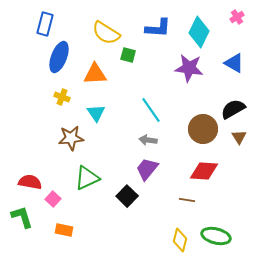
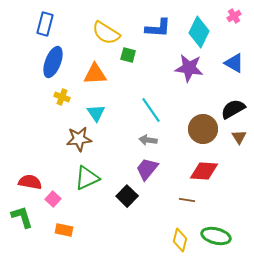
pink cross: moved 3 px left, 1 px up
blue ellipse: moved 6 px left, 5 px down
brown star: moved 8 px right, 1 px down
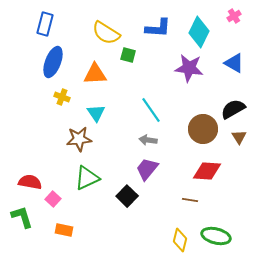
red diamond: moved 3 px right
brown line: moved 3 px right
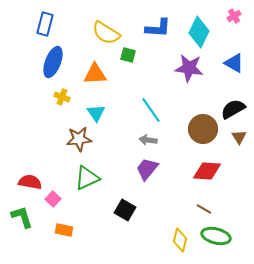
black square: moved 2 px left, 14 px down; rotated 15 degrees counterclockwise
brown line: moved 14 px right, 9 px down; rotated 21 degrees clockwise
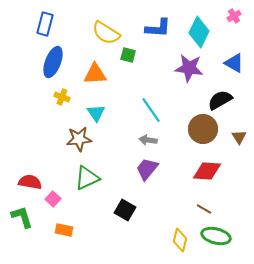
black semicircle: moved 13 px left, 9 px up
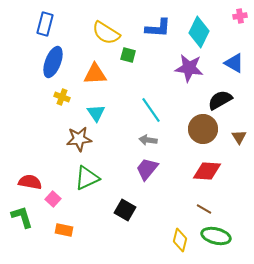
pink cross: moved 6 px right; rotated 24 degrees clockwise
